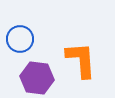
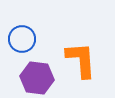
blue circle: moved 2 px right
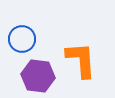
purple hexagon: moved 1 px right, 2 px up
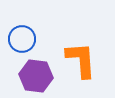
purple hexagon: moved 2 px left
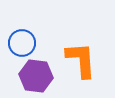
blue circle: moved 4 px down
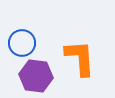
orange L-shape: moved 1 px left, 2 px up
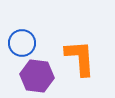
purple hexagon: moved 1 px right
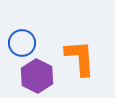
purple hexagon: rotated 20 degrees clockwise
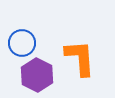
purple hexagon: moved 1 px up
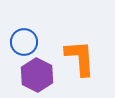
blue circle: moved 2 px right, 1 px up
